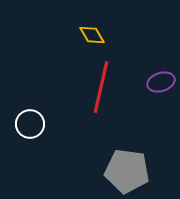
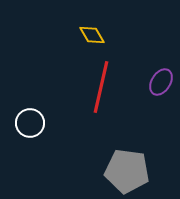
purple ellipse: rotated 40 degrees counterclockwise
white circle: moved 1 px up
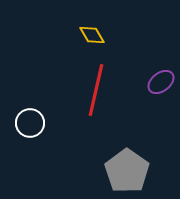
purple ellipse: rotated 20 degrees clockwise
red line: moved 5 px left, 3 px down
gray pentagon: rotated 27 degrees clockwise
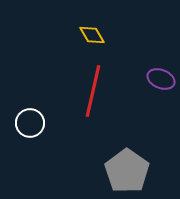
purple ellipse: moved 3 px up; rotated 60 degrees clockwise
red line: moved 3 px left, 1 px down
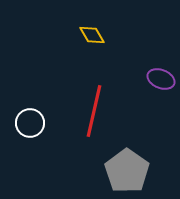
red line: moved 1 px right, 20 px down
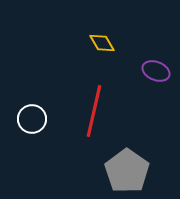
yellow diamond: moved 10 px right, 8 px down
purple ellipse: moved 5 px left, 8 px up
white circle: moved 2 px right, 4 px up
